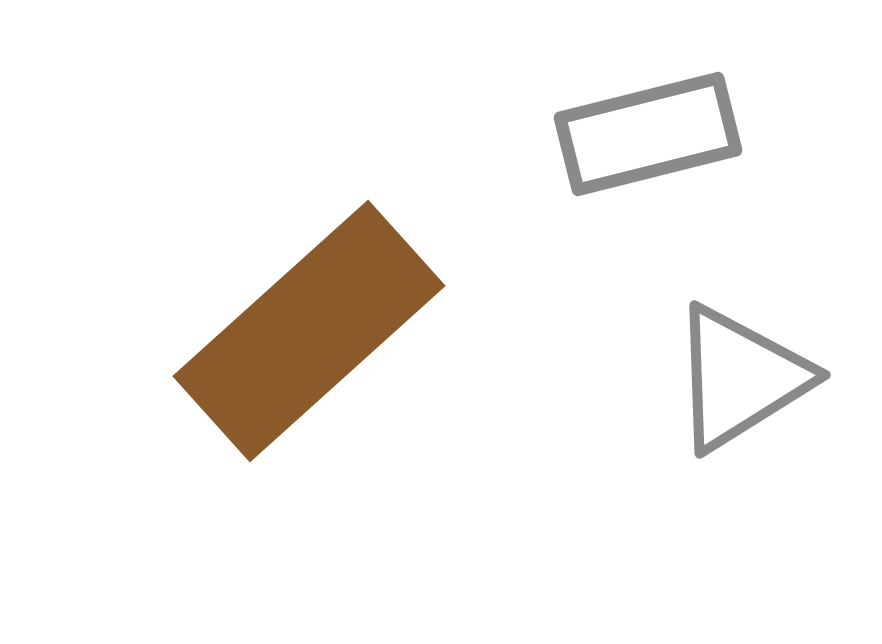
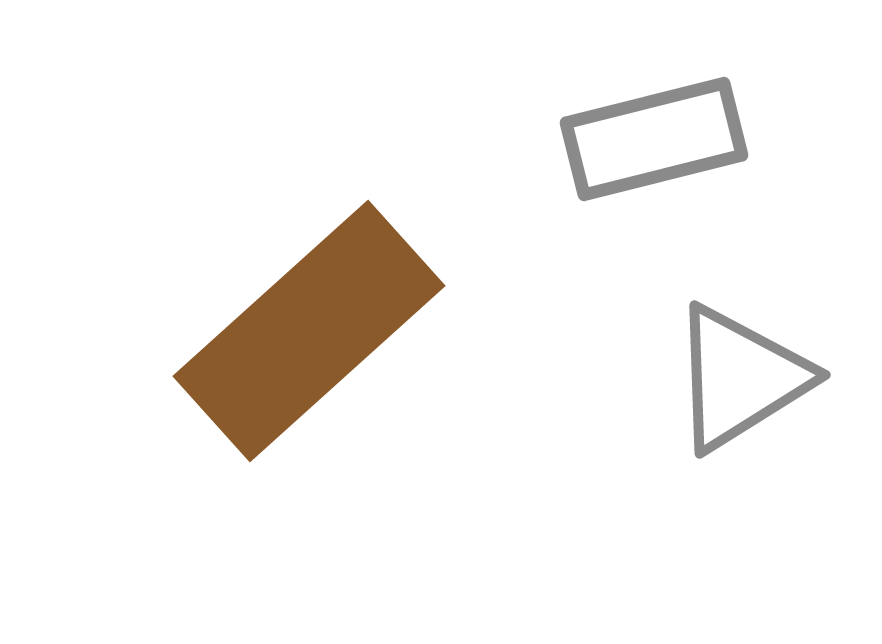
gray rectangle: moved 6 px right, 5 px down
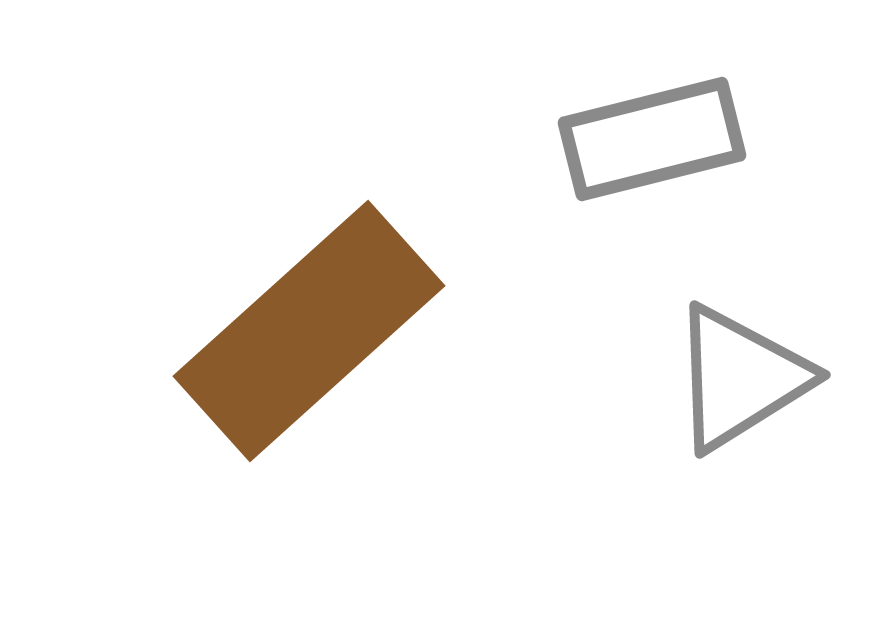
gray rectangle: moved 2 px left
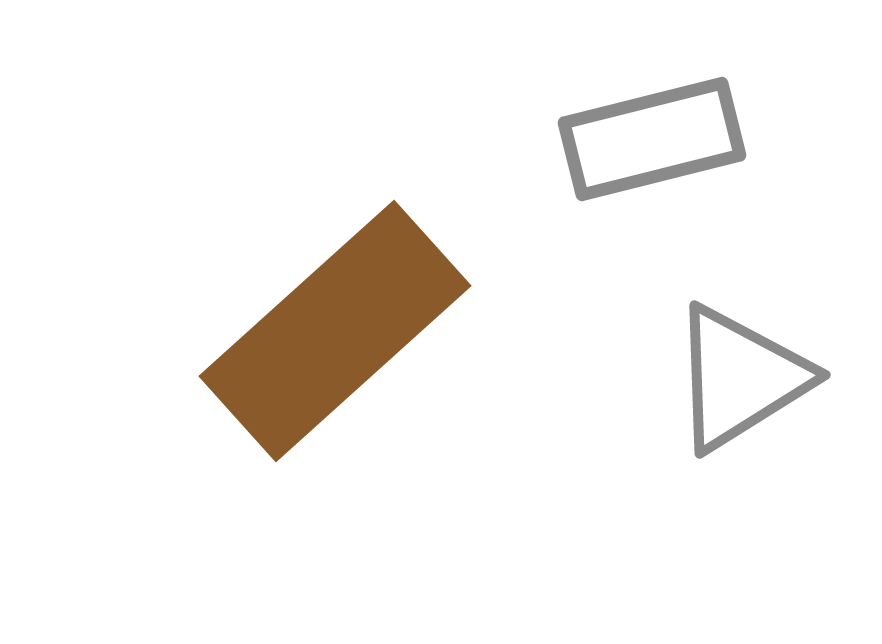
brown rectangle: moved 26 px right
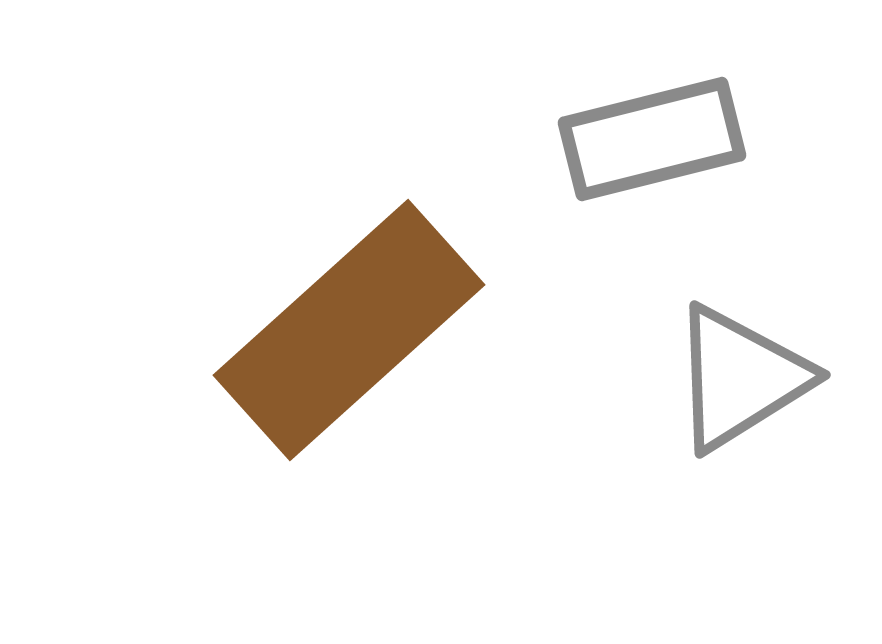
brown rectangle: moved 14 px right, 1 px up
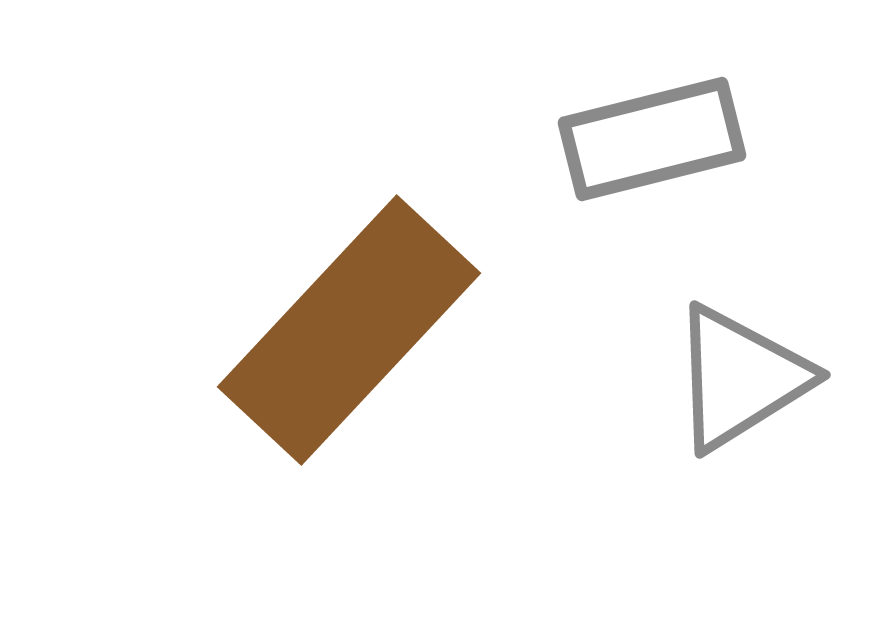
brown rectangle: rotated 5 degrees counterclockwise
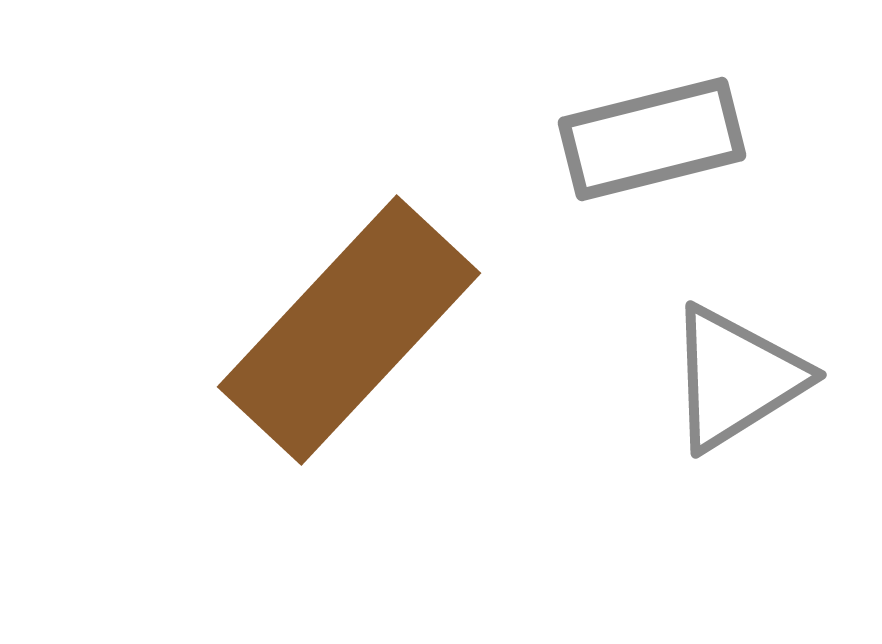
gray triangle: moved 4 px left
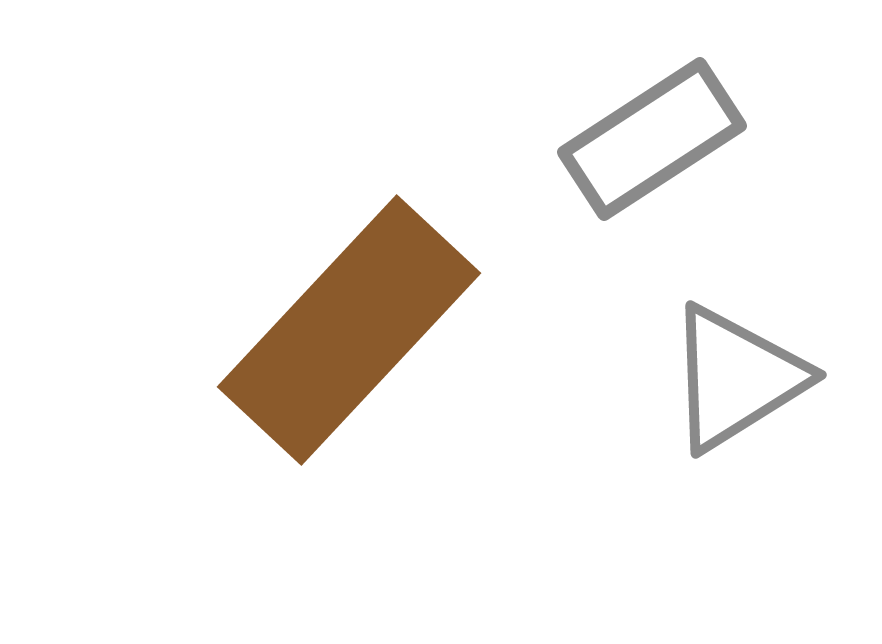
gray rectangle: rotated 19 degrees counterclockwise
